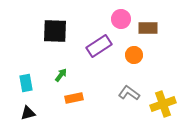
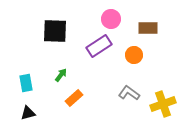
pink circle: moved 10 px left
orange rectangle: rotated 30 degrees counterclockwise
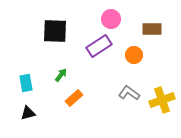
brown rectangle: moved 4 px right, 1 px down
yellow cross: moved 1 px left, 4 px up
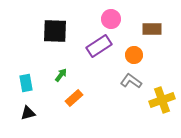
gray L-shape: moved 2 px right, 12 px up
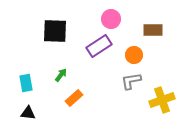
brown rectangle: moved 1 px right, 1 px down
gray L-shape: rotated 45 degrees counterclockwise
black triangle: rotated 21 degrees clockwise
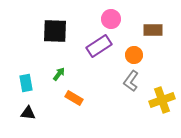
green arrow: moved 2 px left, 1 px up
gray L-shape: rotated 45 degrees counterclockwise
orange rectangle: rotated 72 degrees clockwise
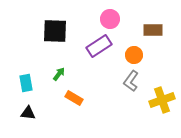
pink circle: moved 1 px left
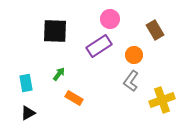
brown rectangle: moved 2 px right; rotated 60 degrees clockwise
black triangle: rotated 35 degrees counterclockwise
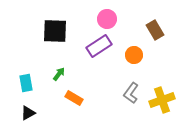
pink circle: moved 3 px left
gray L-shape: moved 12 px down
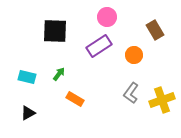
pink circle: moved 2 px up
cyan rectangle: moved 1 px right, 6 px up; rotated 66 degrees counterclockwise
orange rectangle: moved 1 px right, 1 px down
